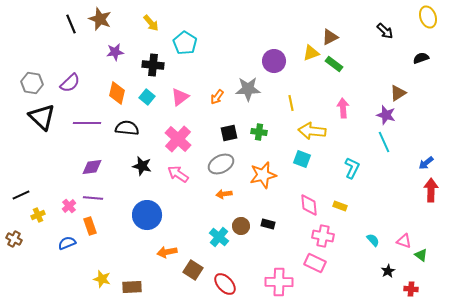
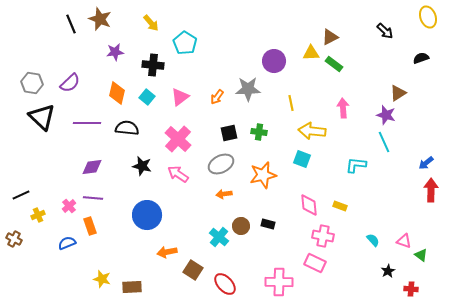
yellow triangle at (311, 53): rotated 18 degrees clockwise
cyan L-shape at (352, 168): moved 4 px right, 3 px up; rotated 110 degrees counterclockwise
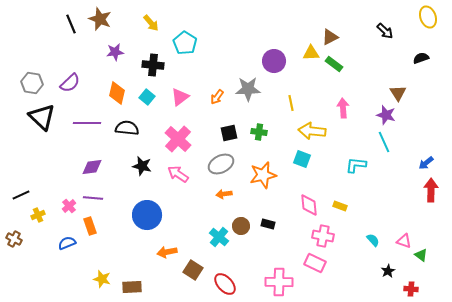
brown triangle at (398, 93): rotated 30 degrees counterclockwise
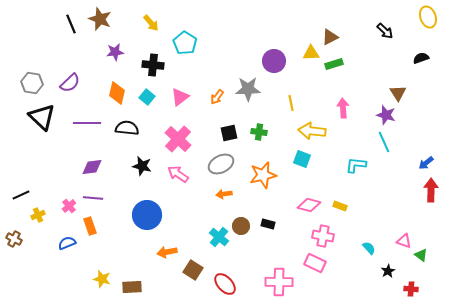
green rectangle at (334, 64): rotated 54 degrees counterclockwise
pink diamond at (309, 205): rotated 70 degrees counterclockwise
cyan semicircle at (373, 240): moved 4 px left, 8 px down
